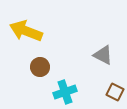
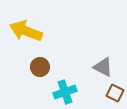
gray triangle: moved 12 px down
brown square: moved 1 px down
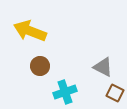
yellow arrow: moved 4 px right
brown circle: moved 1 px up
